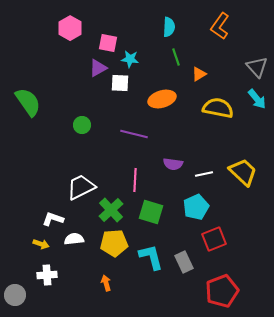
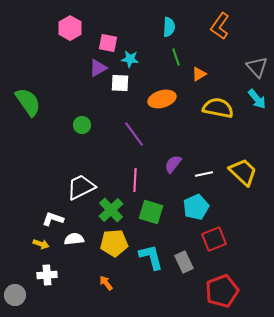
purple line: rotated 40 degrees clockwise
purple semicircle: rotated 120 degrees clockwise
orange arrow: rotated 21 degrees counterclockwise
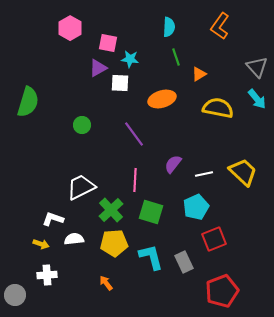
green semicircle: rotated 52 degrees clockwise
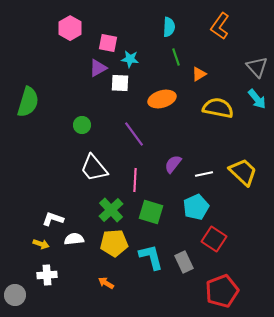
white trapezoid: moved 13 px right, 19 px up; rotated 104 degrees counterclockwise
red square: rotated 35 degrees counterclockwise
orange arrow: rotated 21 degrees counterclockwise
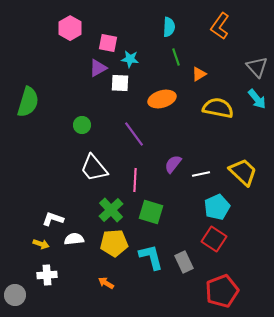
white line: moved 3 px left
cyan pentagon: moved 21 px right
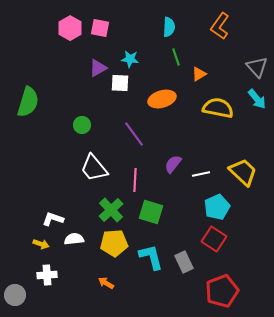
pink square: moved 8 px left, 15 px up
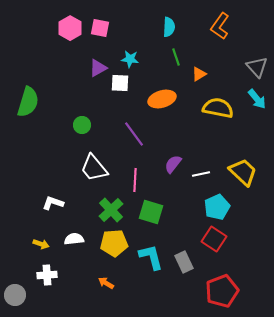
white L-shape: moved 16 px up
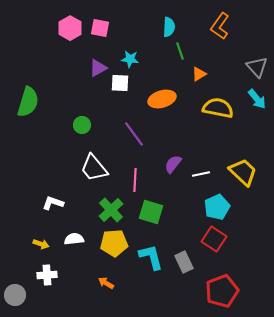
green line: moved 4 px right, 6 px up
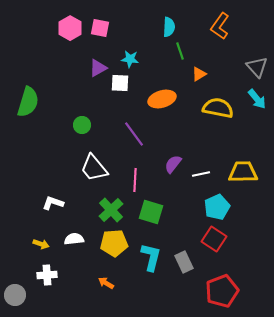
yellow trapezoid: rotated 44 degrees counterclockwise
cyan L-shape: rotated 28 degrees clockwise
